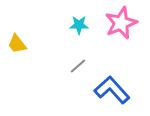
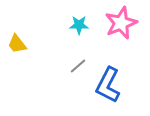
blue L-shape: moved 4 px left, 5 px up; rotated 111 degrees counterclockwise
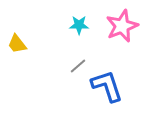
pink star: moved 1 px right, 3 px down
blue L-shape: moved 1 px left, 1 px down; rotated 135 degrees clockwise
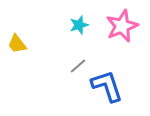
cyan star: rotated 18 degrees counterclockwise
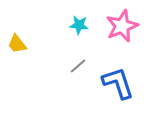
cyan star: rotated 24 degrees clockwise
blue L-shape: moved 11 px right, 3 px up
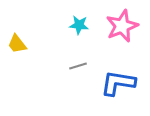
gray line: rotated 24 degrees clockwise
blue L-shape: rotated 63 degrees counterclockwise
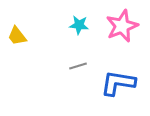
yellow trapezoid: moved 8 px up
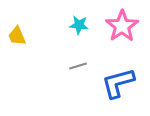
pink star: rotated 12 degrees counterclockwise
yellow trapezoid: rotated 15 degrees clockwise
blue L-shape: rotated 24 degrees counterclockwise
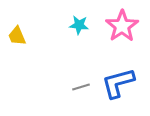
gray line: moved 3 px right, 21 px down
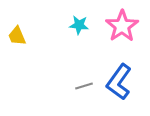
blue L-shape: moved 1 px right, 1 px up; rotated 39 degrees counterclockwise
gray line: moved 3 px right, 1 px up
